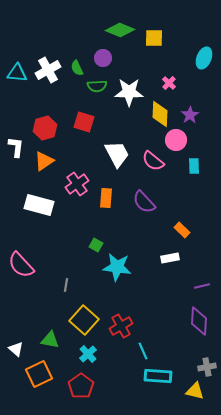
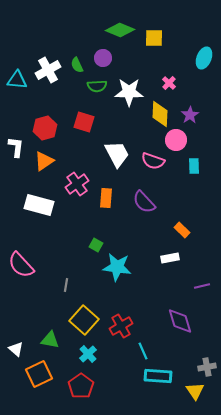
green semicircle at (77, 68): moved 3 px up
cyan triangle at (17, 73): moved 7 px down
pink semicircle at (153, 161): rotated 20 degrees counterclockwise
purple diamond at (199, 321): moved 19 px left; rotated 20 degrees counterclockwise
yellow triangle at (195, 391): rotated 42 degrees clockwise
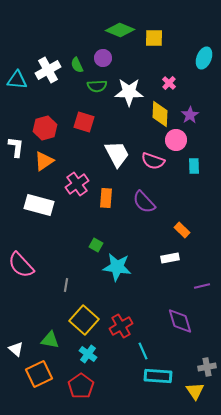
cyan cross at (88, 354): rotated 12 degrees counterclockwise
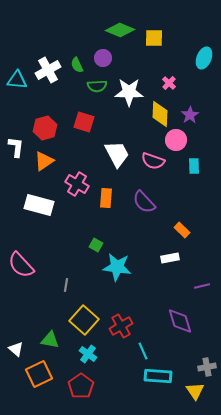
pink cross at (77, 184): rotated 25 degrees counterclockwise
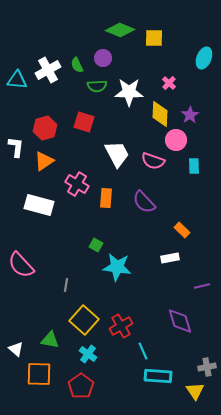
orange square at (39, 374): rotated 28 degrees clockwise
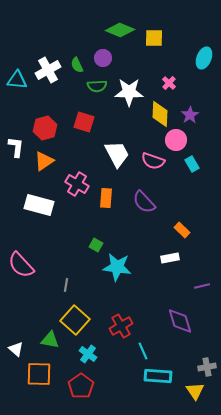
cyan rectangle at (194, 166): moved 2 px left, 2 px up; rotated 28 degrees counterclockwise
yellow square at (84, 320): moved 9 px left
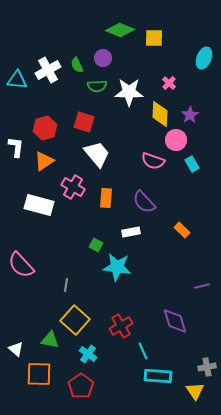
white trapezoid at (117, 154): moved 20 px left; rotated 12 degrees counterclockwise
pink cross at (77, 184): moved 4 px left, 3 px down
white rectangle at (170, 258): moved 39 px left, 26 px up
purple diamond at (180, 321): moved 5 px left
